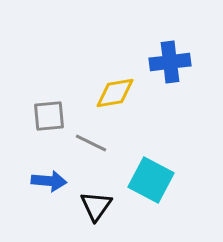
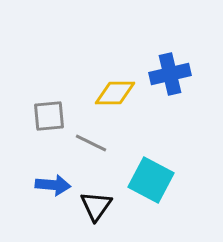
blue cross: moved 12 px down; rotated 6 degrees counterclockwise
yellow diamond: rotated 9 degrees clockwise
blue arrow: moved 4 px right, 4 px down
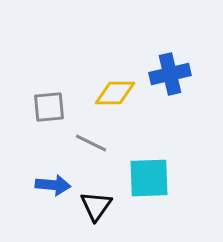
gray square: moved 9 px up
cyan square: moved 2 px left, 2 px up; rotated 30 degrees counterclockwise
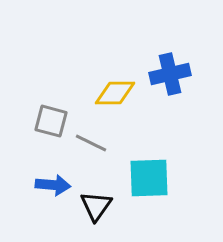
gray square: moved 2 px right, 14 px down; rotated 20 degrees clockwise
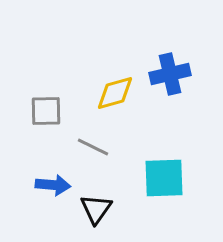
yellow diamond: rotated 15 degrees counterclockwise
gray square: moved 5 px left, 10 px up; rotated 16 degrees counterclockwise
gray line: moved 2 px right, 4 px down
cyan square: moved 15 px right
black triangle: moved 3 px down
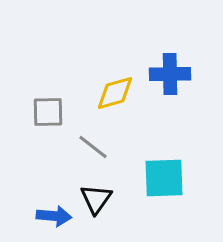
blue cross: rotated 12 degrees clockwise
gray square: moved 2 px right, 1 px down
gray line: rotated 12 degrees clockwise
blue arrow: moved 1 px right, 31 px down
black triangle: moved 10 px up
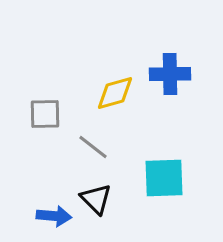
gray square: moved 3 px left, 2 px down
black triangle: rotated 20 degrees counterclockwise
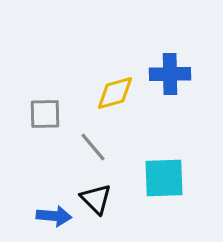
gray line: rotated 12 degrees clockwise
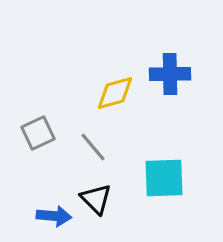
gray square: moved 7 px left, 19 px down; rotated 24 degrees counterclockwise
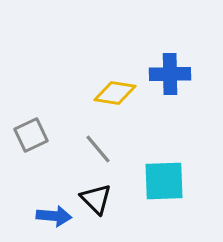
yellow diamond: rotated 24 degrees clockwise
gray square: moved 7 px left, 2 px down
gray line: moved 5 px right, 2 px down
cyan square: moved 3 px down
